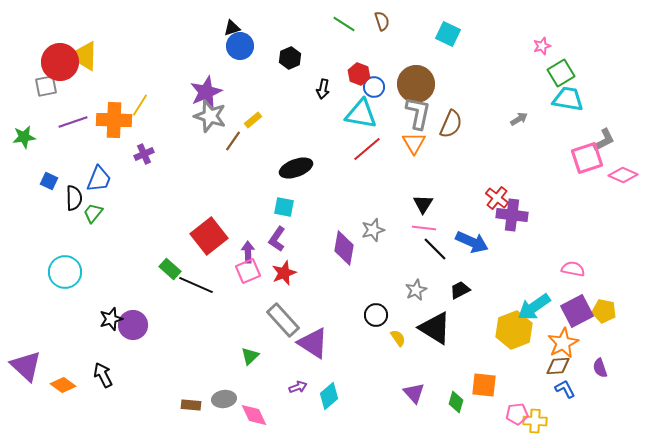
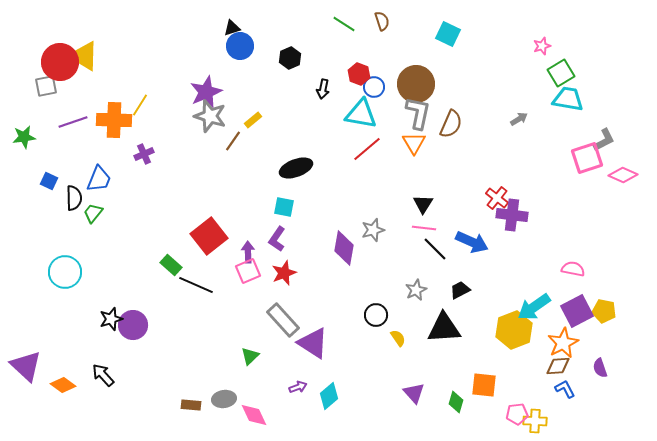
green rectangle at (170, 269): moved 1 px right, 4 px up
black triangle at (435, 328): moved 9 px right; rotated 36 degrees counterclockwise
black arrow at (103, 375): rotated 15 degrees counterclockwise
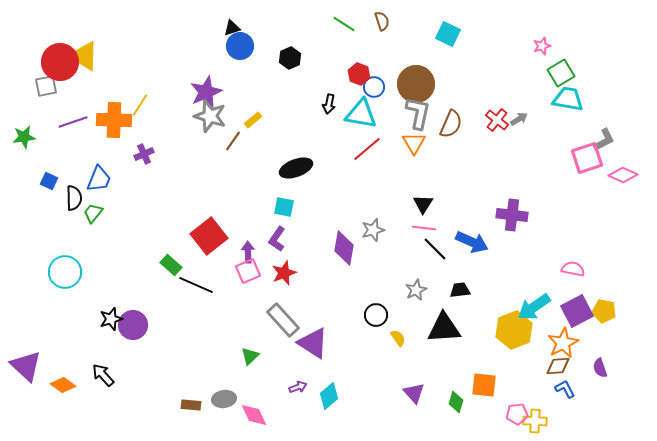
black arrow at (323, 89): moved 6 px right, 15 px down
red cross at (497, 198): moved 78 px up
black trapezoid at (460, 290): rotated 20 degrees clockwise
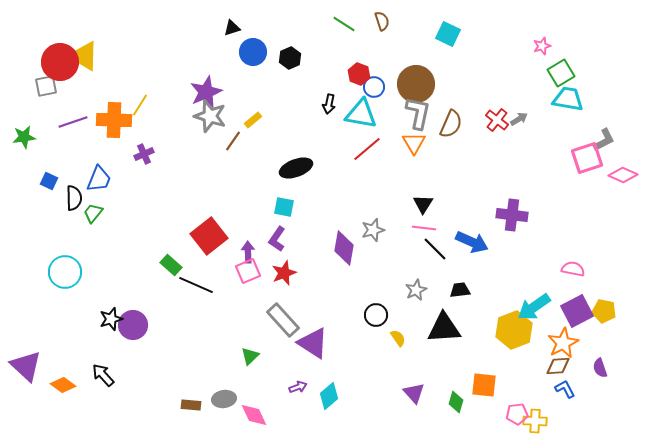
blue circle at (240, 46): moved 13 px right, 6 px down
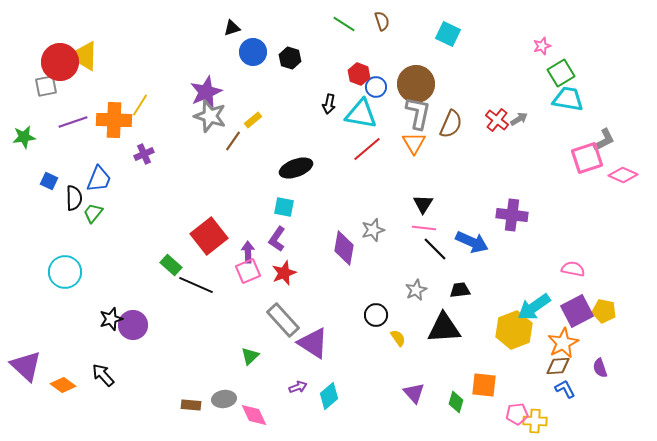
black hexagon at (290, 58): rotated 20 degrees counterclockwise
blue circle at (374, 87): moved 2 px right
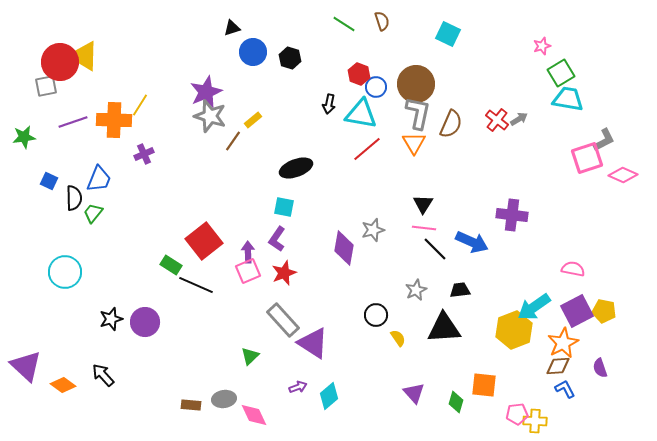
red square at (209, 236): moved 5 px left, 5 px down
green rectangle at (171, 265): rotated 10 degrees counterclockwise
purple circle at (133, 325): moved 12 px right, 3 px up
